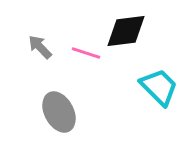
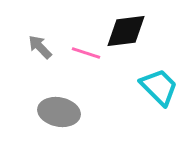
gray ellipse: rotated 51 degrees counterclockwise
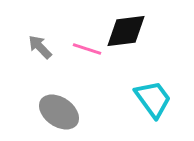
pink line: moved 1 px right, 4 px up
cyan trapezoid: moved 6 px left, 12 px down; rotated 9 degrees clockwise
gray ellipse: rotated 24 degrees clockwise
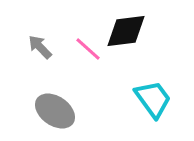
pink line: moved 1 px right; rotated 24 degrees clockwise
gray ellipse: moved 4 px left, 1 px up
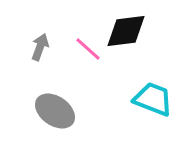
gray arrow: rotated 64 degrees clockwise
cyan trapezoid: rotated 33 degrees counterclockwise
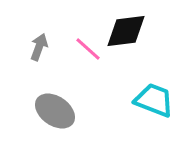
gray arrow: moved 1 px left
cyan trapezoid: moved 1 px right, 1 px down
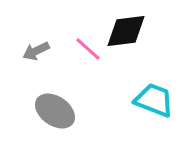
gray arrow: moved 3 px left, 4 px down; rotated 136 degrees counterclockwise
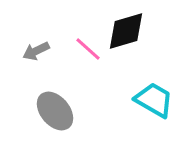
black diamond: rotated 9 degrees counterclockwise
cyan trapezoid: rotated 9 degrees clockwise
gray ellipse: rotated 15 degrees clockwise
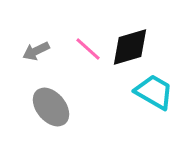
black diamond: moved 4 px right, 16 px down
cyan trapezoid: moved 8 px up
gray ellipse: moved 4 px left, 4 px up
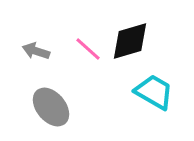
black diamond: moved 6 px up
gray arrow: rotated 44 degrees clockwise
